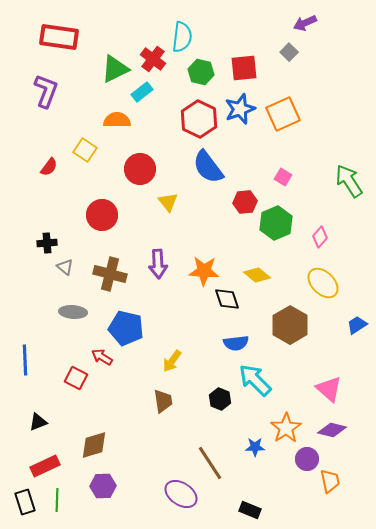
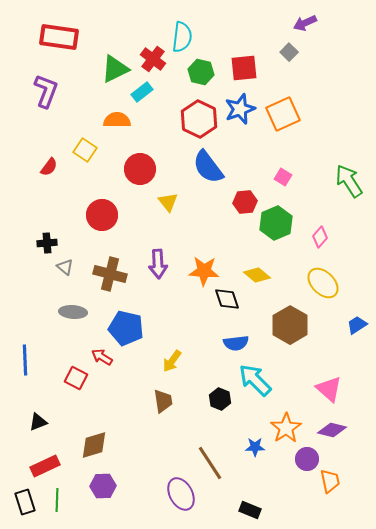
purple ellipse at (181, 494): rotated 28 degrees clockwise
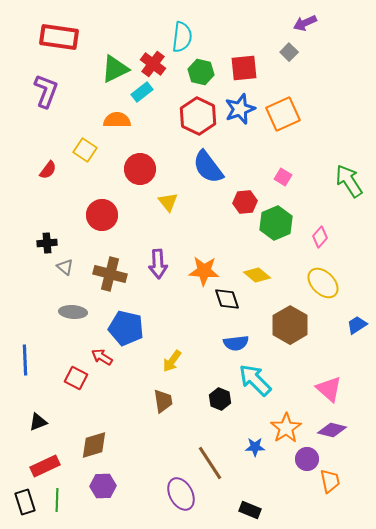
red cross at (153, 59): moved 5 px down
red hexagon at (199, 119): moved 1 px left, 3 px up
red semicircle at (49, 167): moved 1 px left, 3 px down
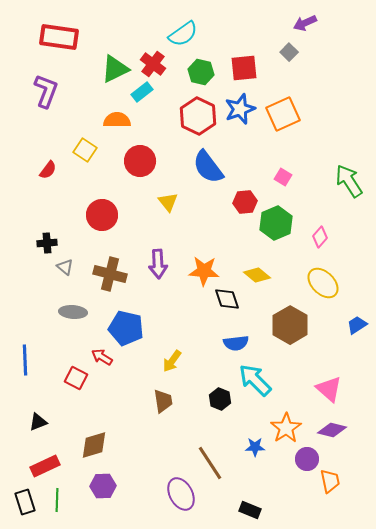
cyan semicircle at (182, 37): moved 1 px right, 3 px up; rotated 48 degrees clockwise
red circle at (140, 169): moved 8 px up
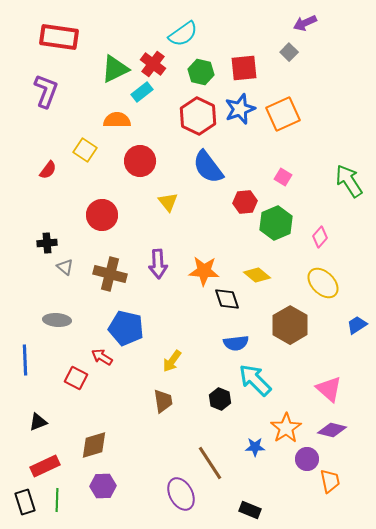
gray ellipse at (73, 312): moved 16 px left, 8 px down
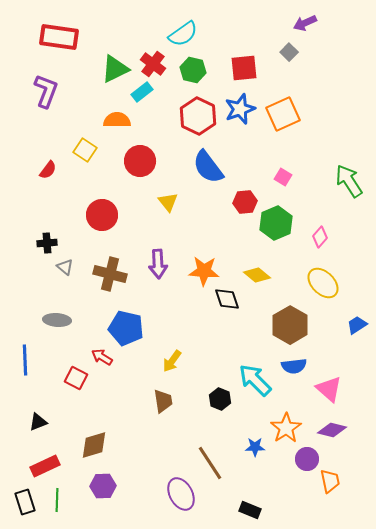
green hexagon at (201, 72): moved 8 px left, 2 px up
blue semicircle at (236, 343): moved 58 px right, 23 px down
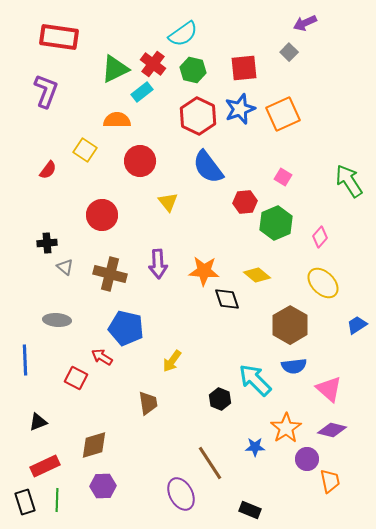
brown trapezoid at (163, 401): moved 15 px left, 2 px down
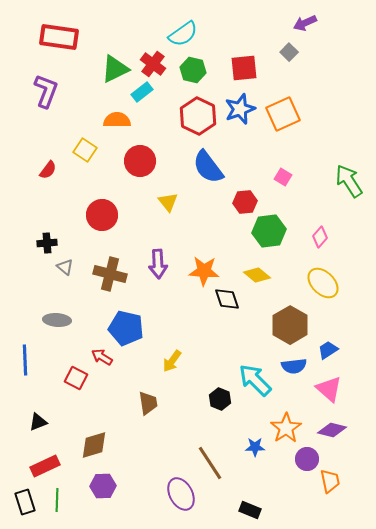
green hexagon at (276, 223): moved 7 px left, 8 px down; rotated 16 degrees clockwise
blue trapezoid at (357, 325): moved 29 px left, 25 px down
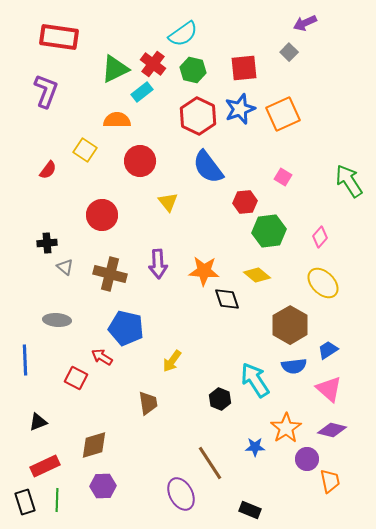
cyan arrow at (255, 380): rotated 12 degrees clockwise
